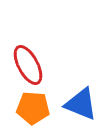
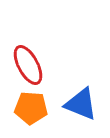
orange pentagon: moved 2 px left
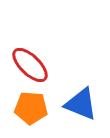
red ellipse: moved 2 px right; rotated 18 degrees counterclockwise
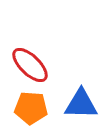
blue triangle: rotated 21 degrees counterclockwise
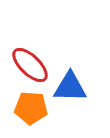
blue triangle: moved 11 px left, 17 px up
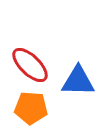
blue triangle: moved 8 px right, 6 px up
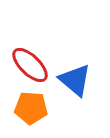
blue triangle: moved 3 px left, 1 px up; rotated 39 degrees clockwise
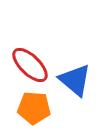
orange pentagon: moved 3 px right
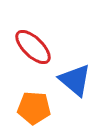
red ellipse: moved 3 px right, 18 px up
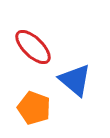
orange pentagon: rotated 16 degrees clockwise
